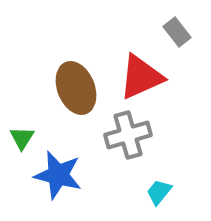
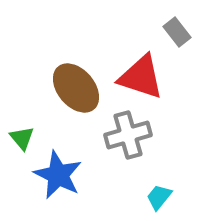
red triangle: rotated 42 degrees clockwise
brown ellipse: rotated 18 degrees counterclockwise
green triangle: rotated 12 degrees counterclockwise
blue star: rotated 12 degrees clockwise
cyan trapezoid: moved 5 px down
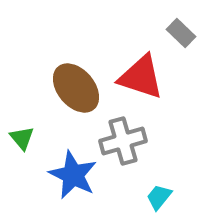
gray rectangle: moved 4 px right, 1 px down; rotated 8 degrees counterclockwise
gray cross: moved 5 px left, 6 px down
blue star: moved 15 px right
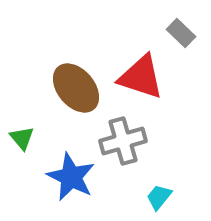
blue star: moved 2 px left, 2 px down
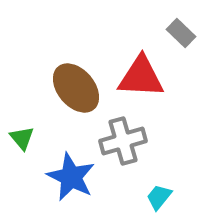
red triangle: rotated 15 degrees counterclockwise
